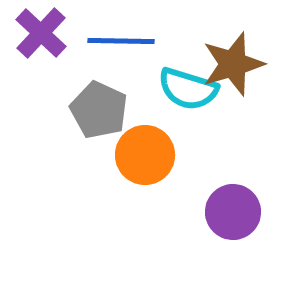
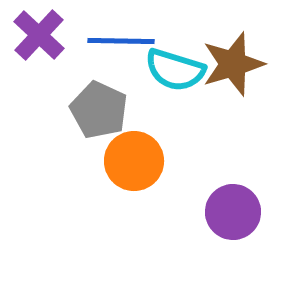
purple cross: moved 2 px left, 2 px down
cyan semicircle: moved 13 px left, 19 px up
orange circle: moved 11 px left, 6 px down
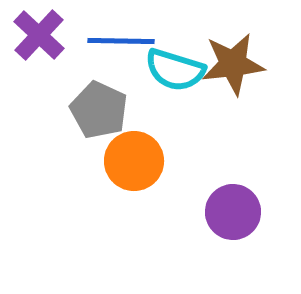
brown star: rotated 10 degrees clockwise
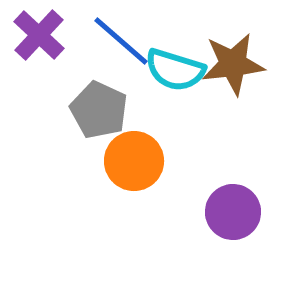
blue line: rotated 40 degrees clockwise
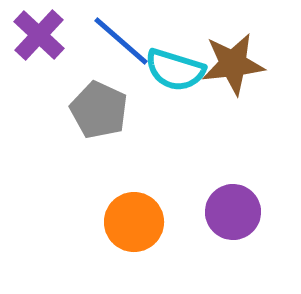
orange circle: moved 61 px down
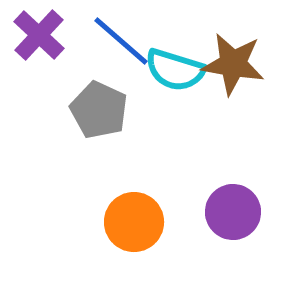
brown star: rotated 16 degrees clockwise
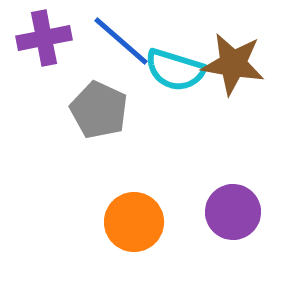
purple cross: moved 5 px right, 3 px down; rotated 36 degrees clockwise
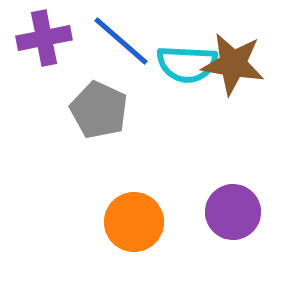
cyan semicircle: moved 12 px right, 6 px up; rotated 14 degrees counterclockwise
